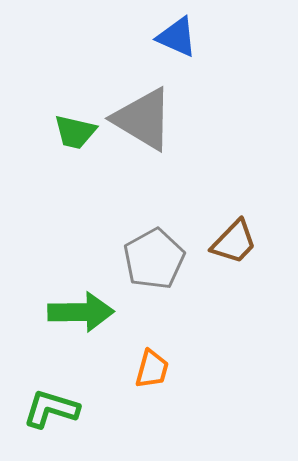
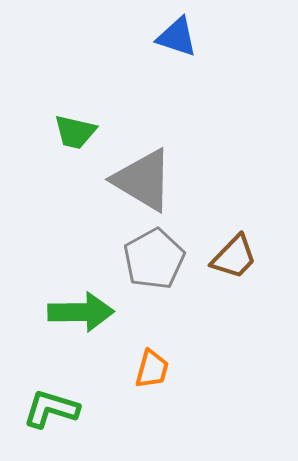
blue triangle: rotated 6 degrees counterclockwise
gray triangle: moved 61 px down
brown trapezoid: moved 15 px down
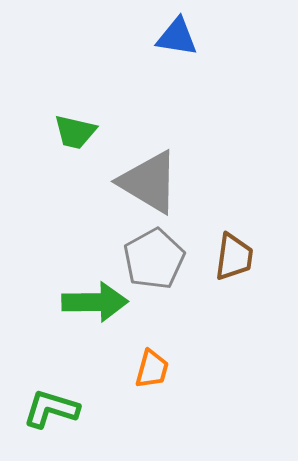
blue triangle: rotated 9 degrees counterclockwise
gray triangle: moved 6 px right, 2 px down
brown trapezoid: rotated 36 degrees counterclockwise
green arrow: moved 14 px right, 10 px up
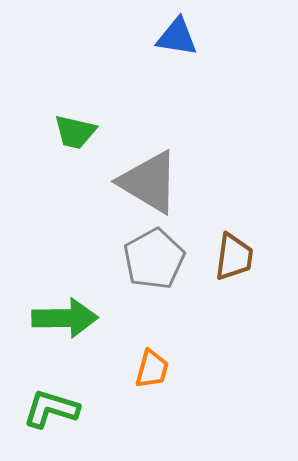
green arrow: moved 30 px left, 16 px down
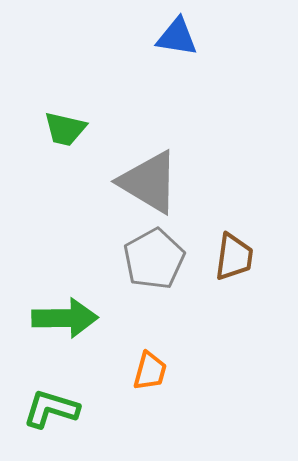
green trapezoid: moved 10 px left, 3 px up
orange trapezoid: moved 2 px left, 2 px down
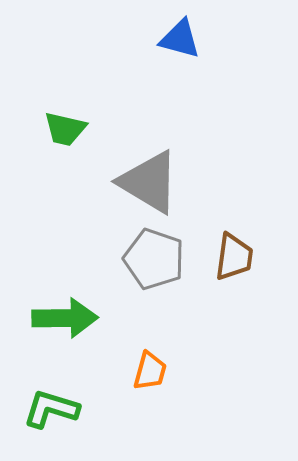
blue triangle: moved 3 px right, 2 px down; rotated 6 degrees clockwise
gray pentagon: rotated 24 degrees counterclockwise
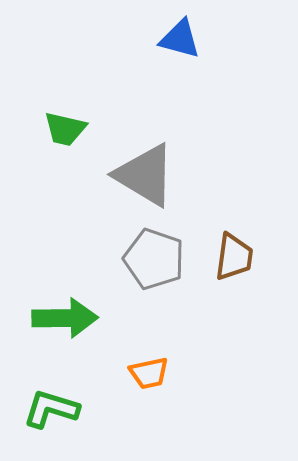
gray triangle: moved 4 px left, 7 px up
orange trapezoid: moved 1 px left, 2 px down; rotated 63 degrees clockwise
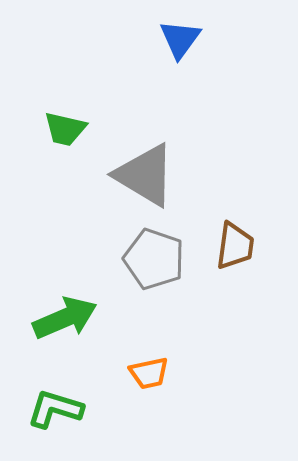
blue triangle: rotated 51 degrees clockwise
brown trapezoid: moved 1 px right, 11 px up
green arrow: rotated 22 degrees counterclockwise
green L-shape: moved 4 px right
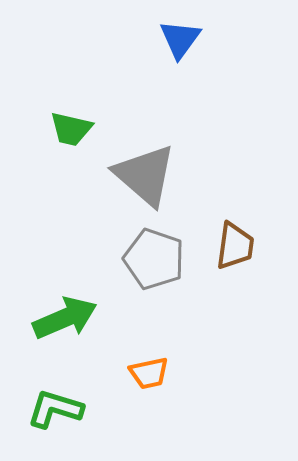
green trapezoid: moved 6 px right
gray triangle: rotated 10 degrees clockwise
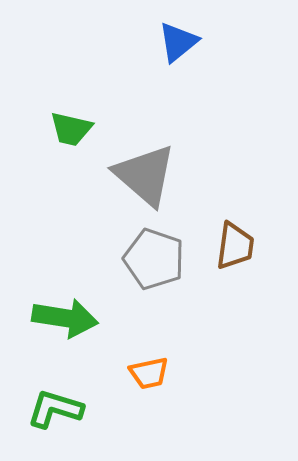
blue triangle: moved 2 px left, 3 px down; rotated 15 degrees clockwise
green arrow: rotated 32 degrees clockwise
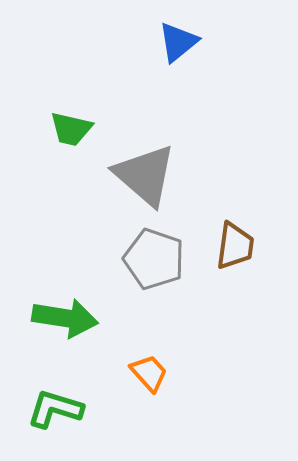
orange trapezoid: rotated 120 degrees counterclockwise
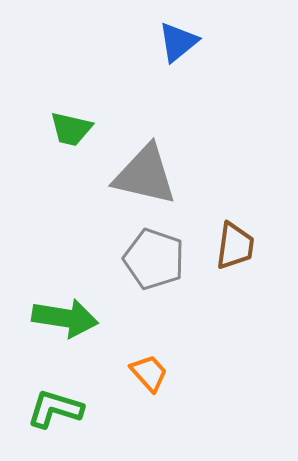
gray triangle: rotated 28 degrees counterclockwise
